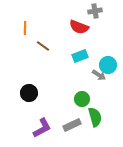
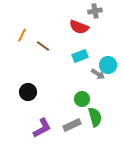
orange line: moved 3 px left, 7 px down; rotated 24 degrees clockwise
gray arrow: moved 1 px left, 1 px up
black circle: moved 1 px left, 1 px up
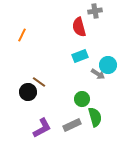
red semicircle: rotated 54 degrees clockwise
brown line: moved 4 px left, 36 px down
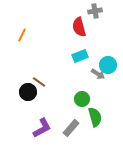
gray rectangle: moved 1 px left, 3 px down; rotated 24 degrees counterclockwise
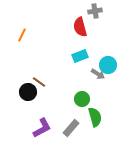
red semicircle: moved 1 px right
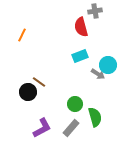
red semicircle: moved 1 px right
green circle: moved 7 px left, 5 px down
